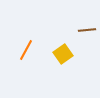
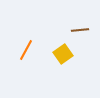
brown line: moved 7 px left
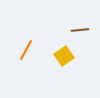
yellow square: moved 1 px right, 2 px down
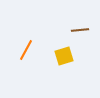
yellow square: rotated 18 degrees clockwise
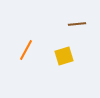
brown line: moved 3 px left, 6 px up
